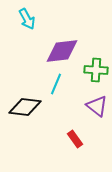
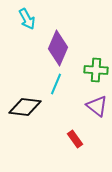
purple diamond: moved 4 px left, 3 px up; rotated 60 degrees counterclockwise
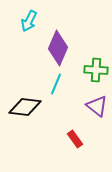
cyan arrow: moved 2 px right, 2 px down; rotated 55 degrees clockwise
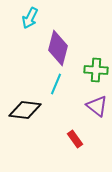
cyan arrow: moved 1 px right, 3 px up
purple diamond: rotated 8 degrees counterclockwise
black diamond: moved 3 px down
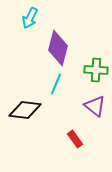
purple triangle: moved 2 px left
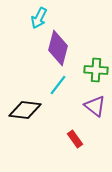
cyan arrow: moved 9 px right
cyan line: moved 2 px right, 1 px down; rotated 15 degrees clockwise
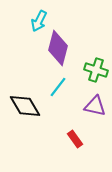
cyan arrow: moved 3 px down
green cross: rotated 15 degrees clockwise
cyan line: moved 2 px down
purple triangle: rotated 25 degrees counterclockwise
black diamond: moved 4 px up; rotated 52 degrees clockwise
